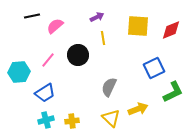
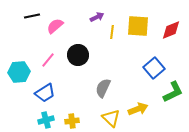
yellow line: moved 9 px right, 6 px up; rotated 16 degrees clockwise
blue square: rotated 15 degrees counterclockwise
gray semicircle: moved 6 px left, 1 px down
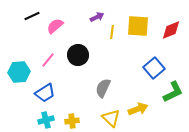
black line: rotated 14 degrees counterclockwise
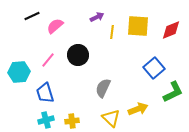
blue trapezoid: rotated 105 degrees clockwise
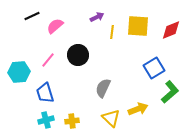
blue square: rotated 10 degrees clockwise
green L-shape: moved 3 px left; rotated 15 degrees counterclockwise
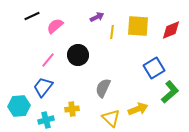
cyan hexagon: moved 34 px down
blue trapezoid: moved 2 px left, 6 px up; rotated 55 degrees clockwise
yellow cross: moved 12 px up
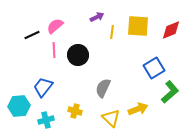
black line: moved 19 px down
pink line: moved 6 px right, 10 px up; rotated 42 degrees counterclockwise
yellow cross: moved 3 px right, 2 px down; rotated 24 degrees clockwise
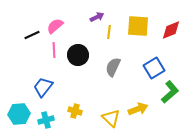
yellow line: moved 3 px left
gray semicircle: moved 10 px right, 21 px up
cyan hexagon: moved 8 px down
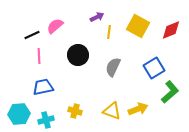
yellow square: rotated 25 degrees clockwise
pink line: moved 15 px left, 6 px down
blue trapezoid: rotated 40 degrees clockwise
yellow triangle: moved 1 px right, 7 px up; rotated 24 degrees counterclockwise
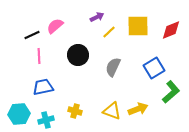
yellow square: rotated 30 degrees counterclockwise
yellow line: rotated 40 degrees clockwise
green L-shape: moved 1 px right
